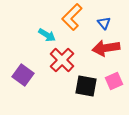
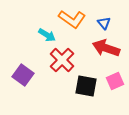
orange L-shape: moved 2 px down; rotated 100 degrees counterclockwise
red arrow: rotated 28 degrees clockwise
pink square: moved 1 px right
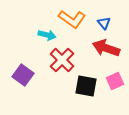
cyan arrow: rotated 18 degrees counterclockwise
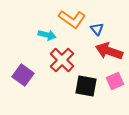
blue triangle: moved 7 px left, 6 px down
red arrow: moved 3 px right, 3 px down
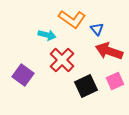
black square: rotated 35 degrees counterclockwise
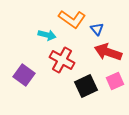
red arrow: moved 1 px left, 1 px down
red cross: rotated 15 degrees counterclockwise
purple square: moved 1 px right
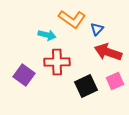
blue triangle: rotated 24 degrees clockwise
red cross: moved 5 px left, 2 px down; rotated 30 degrees counterclockwise
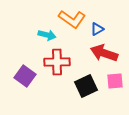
blue triangle: rotated 16 degrees clockwise
red arrow: moved 4 px left, 1 px down
purple square: moved 1 px right, 1 px down
pink square: rotated 18 degrees clockwise
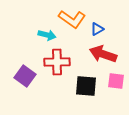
red arrow: moved 1 px left, 1 px down
pink square: moved 1 px right; rotated 12 degrees clockwise
black square: rotated 30 degrees clockwise
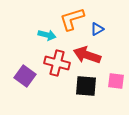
orange L-shape: rotated 128 degrees clockwise
red arrow: moved 16 px left, 1 px down
red cross: moved 1 px down; rotated 15 degrees clockwise
